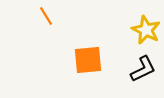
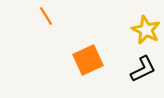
orange square: rotated 20 degrees counterclockwise
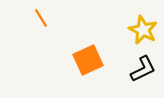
orange line: moved 5 px left, 2 px down
yellow star: moved 3 px left
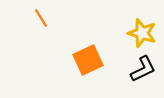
yellow star: moved 1 px left, 3 px down; rotated 8 degrees counterclockwise
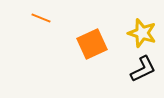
orange line: rotated 36 degrees counterclockwise
orange square: moved 4 px right, 16 px up
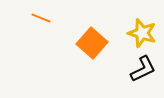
orange square: moved 1 px up; rotated 24 degrees counterclockwise
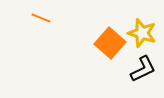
orange square: moved 18 px right
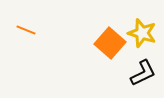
orange line: moved 15 px left, 12 px down
black L-shape: moved 4 px down
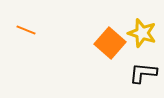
black L-shape: rotated 148 degrees counterclockwise
